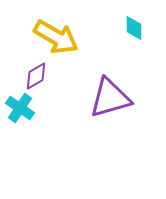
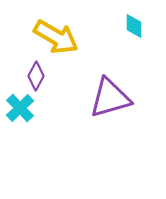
cyan diamond: moved 2 px up
purple diamond: rotated 32 degrees counterclockwise
cyan cross: rotated 12 degrees clockwise
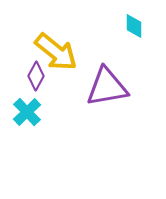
yellow arrow: moved 15 px down; rotated 9 degrees clockwise
purple triangle: moved 3 px left, 11 px up; rotated 6 degrees clockwise
cyan cross: moved 7 px right, 4 px down
